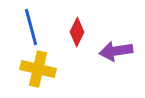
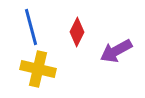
purple arrow: rotated 20 degrees counterclockwise
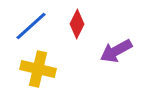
blue line: moved 1 px up; rotated 63 degrees clockwise
red diamond: moved 8 px up
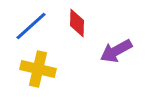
red diamond: moved 1 px up; rotated 24 degrees counterclockwise
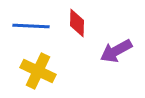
blue line: rotated 45 degrees clockwise
yellow cross: moved 2 px down; rotated 12 degrees clockwise
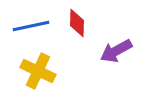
blue line: rotated 15 degrees counterclockwise
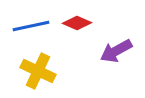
red diamond: rotated 68 degrees counterclockwise
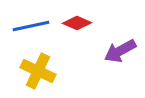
purple arrow: moved 4 px right
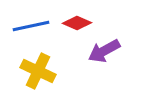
purple arrow: moved 16 px left
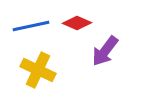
purple arrow: moved 1 px right; rotated 24 degrees counterclockwise
yellow cross: moved 1 px up
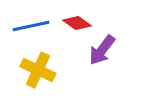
red diamond: rotated 12 degrees clockwise
purple arrow: moved 3 px left, 1 px up
